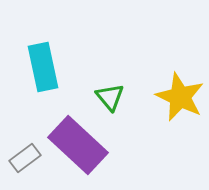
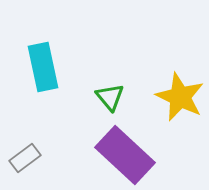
purple rectangle: moved 47 px right, 10 px down
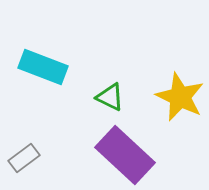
cyan rectangle: rotated 57 degrees counterclockwise
green triangle: rotated 24 degrees counterclockwise
gray rectangle: moved 1 px left
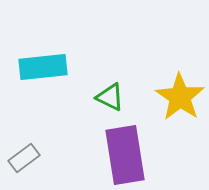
cyan rectangle: rotated 27 degrees counterclockwise
yellow star: rotated 9 degrees clockwise
purple rectangle: rotated 38 degrees clockwise
